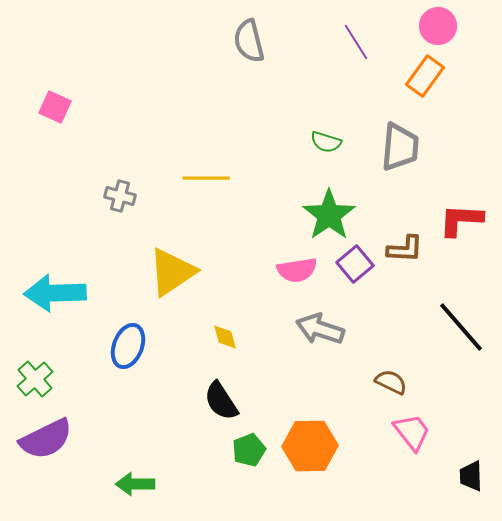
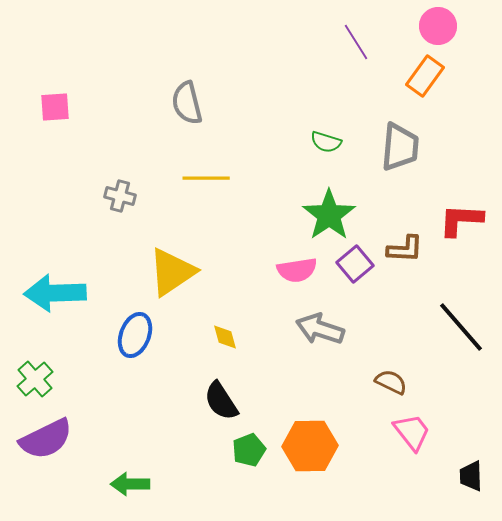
gray semicircle: moved 62 px left, 62 px down
pink square: rotated 28 degrees counterclockwise
blue ellipse: moved 7 px right, 11 px up
green arrow: moved 5 px left
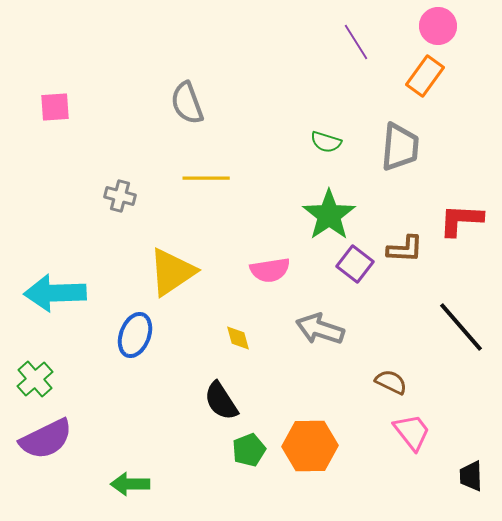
gray semicircle: rotated 6 degrees counterclockwise
purple square: rotated 12 degrees counterclockwise
pink semicircle: moved 27 px left
yellow diamond: moved 13 px right, 1 px down
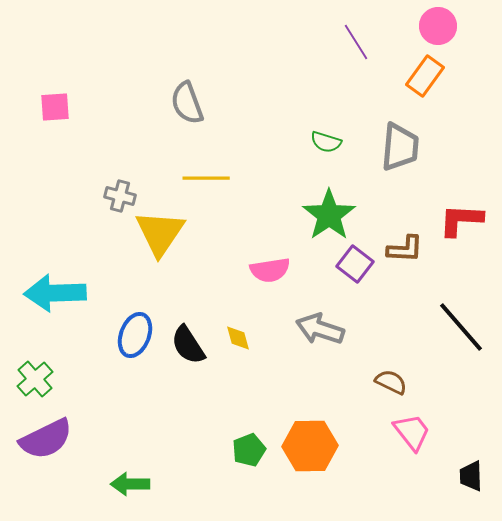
yellow triangle: moved 12 px left, 39 px up; rotated 22 degrees counterclockwise
black semicircle: moved 33 px left, 56 px up
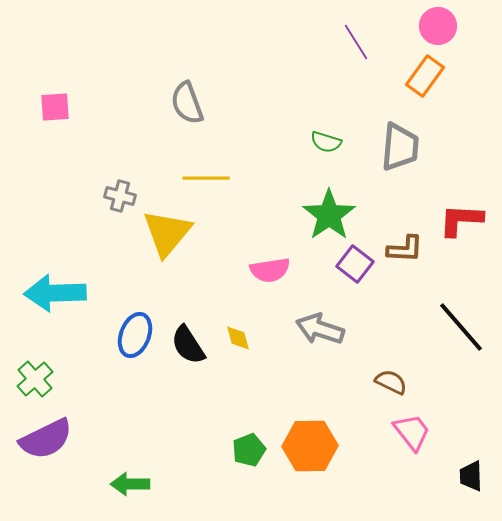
yellow triangle: moved 7 px right; rotated 6 degrees clockwise
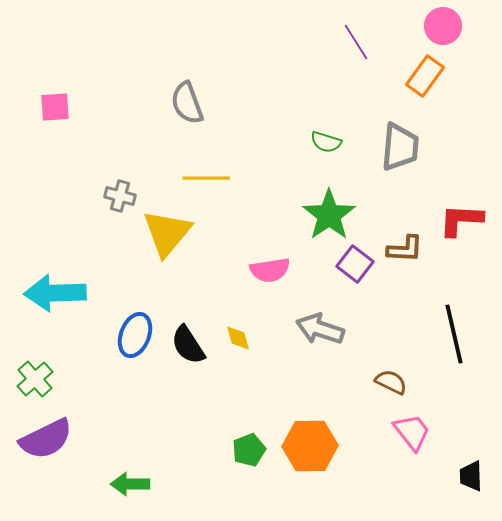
pink circle: moved 5 px right
black line: moved 7 px left, 7 px down; rotated 28 degrees clockwise
